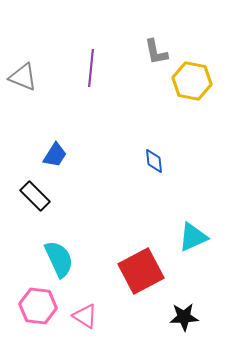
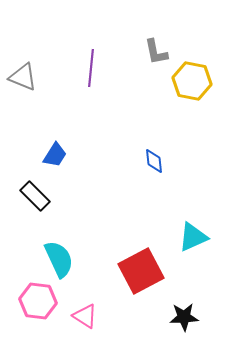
pink hexagon: moved 5 px up
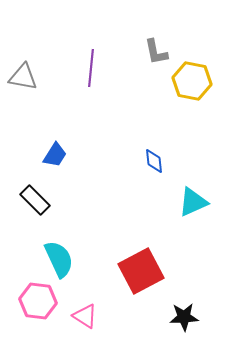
gray triangle: rotated 12 degrees counterclockwise
black rectangle: moved 4 px down
cyan triangle: moved 35 px up
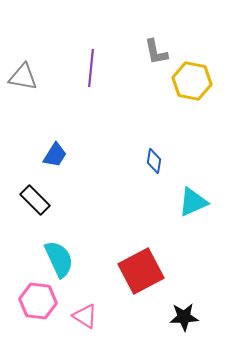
blue diamond: rotated 15 degrees clockwise
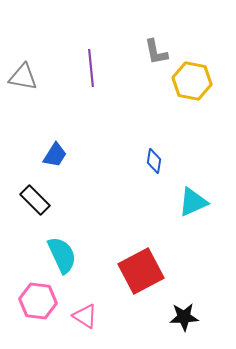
purple line: rotated 12 degrees counterclockwise
cyan semicircle: moved 3 px right, 4 px up
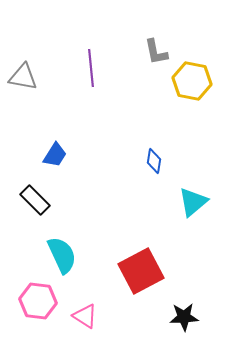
cyan triangle: rotated 16 degrees counterclockwise
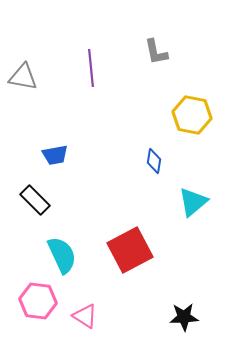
yellow hexagon: moved 34 px down
blue trapezoid: rotated 48 degrees clockwise
red square: moved 11 px left, 21 px up
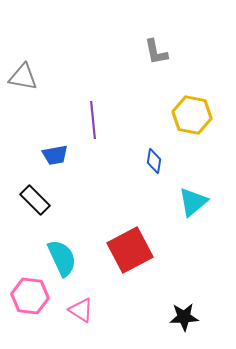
purple line: moved 2 px right, 52 px down
cyan semicircle: moved 3 px down
pink hexagon: moved 8 px left, 5 px up
pink triangle: moved 4 px left, 6 px up
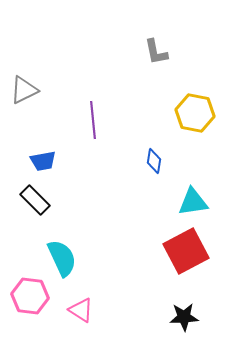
gray triangle: moved 1 px right, 13 px down; rotated 36 degrees counterclockwise
yellow hexagon: moved 3 px right, 2 px up
blue trapezoid: moved 12 px left, 6 px down
cyan triangle: rotated 32 degrees clockwise
red square: moved 56 px right, 1 px down
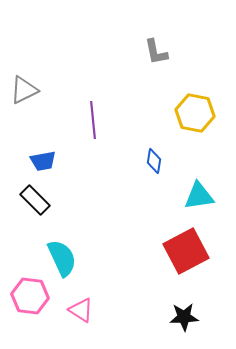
cyan triangle: moved 6 px right, 6 px up
